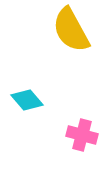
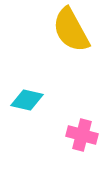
cyan diamond: rotated 36 degrees counterclockwise
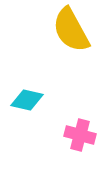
pink cross: moved 2 px left
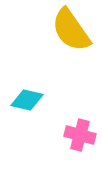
yellow semicircle: rotated 6 degrees counterclockwise
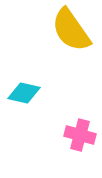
cyan diamond: moved 3 px left, 7 px up
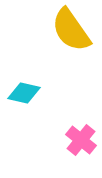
pink cross: moved 1 px right, 5 px down; rotated 24 degrees clockwise
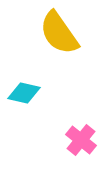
yellow semicircle: moved 12 px left, 3 px down
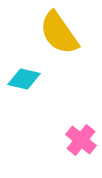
cyan diamond: moved 14 px up
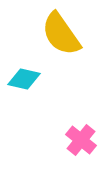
yellow semicircle: moved 2 px right, 1 px down
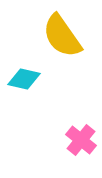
yellow semicircle: moved 1 px right, 2 px down
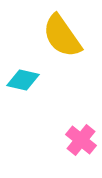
cyan diamond: moved 1 px left, 1 px down
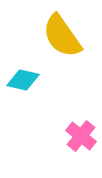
pink cross: moved 4 px up
